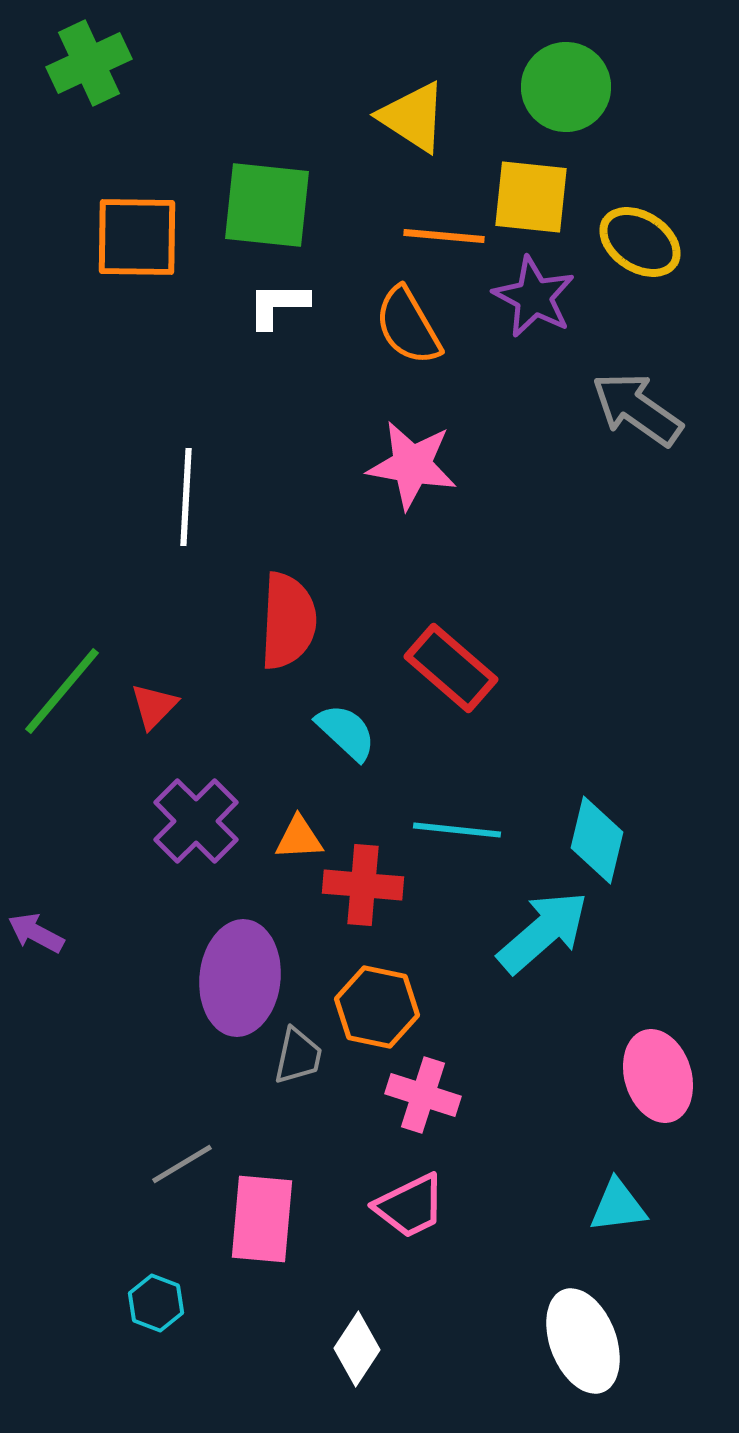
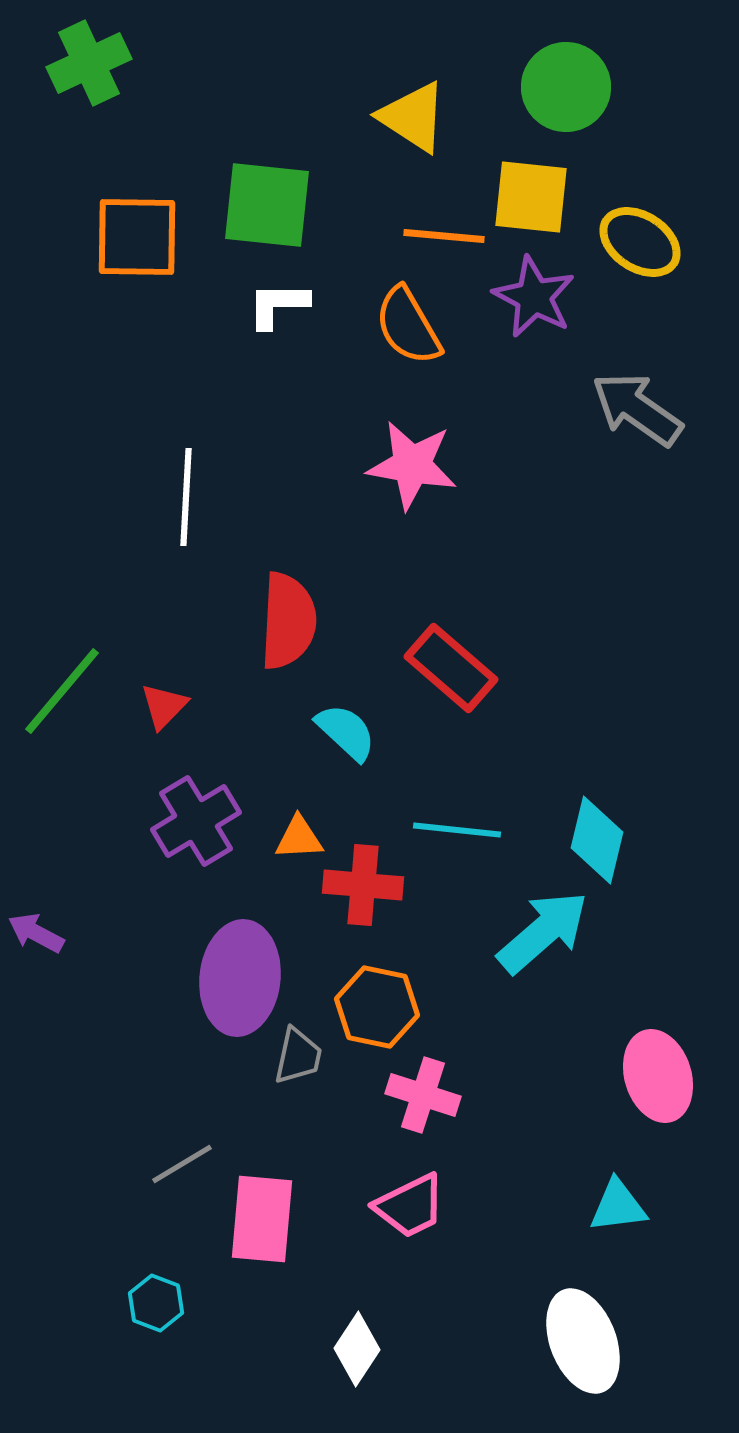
red triangle: moved 10 px right
purple cross: rotated 14 degrees clockwise
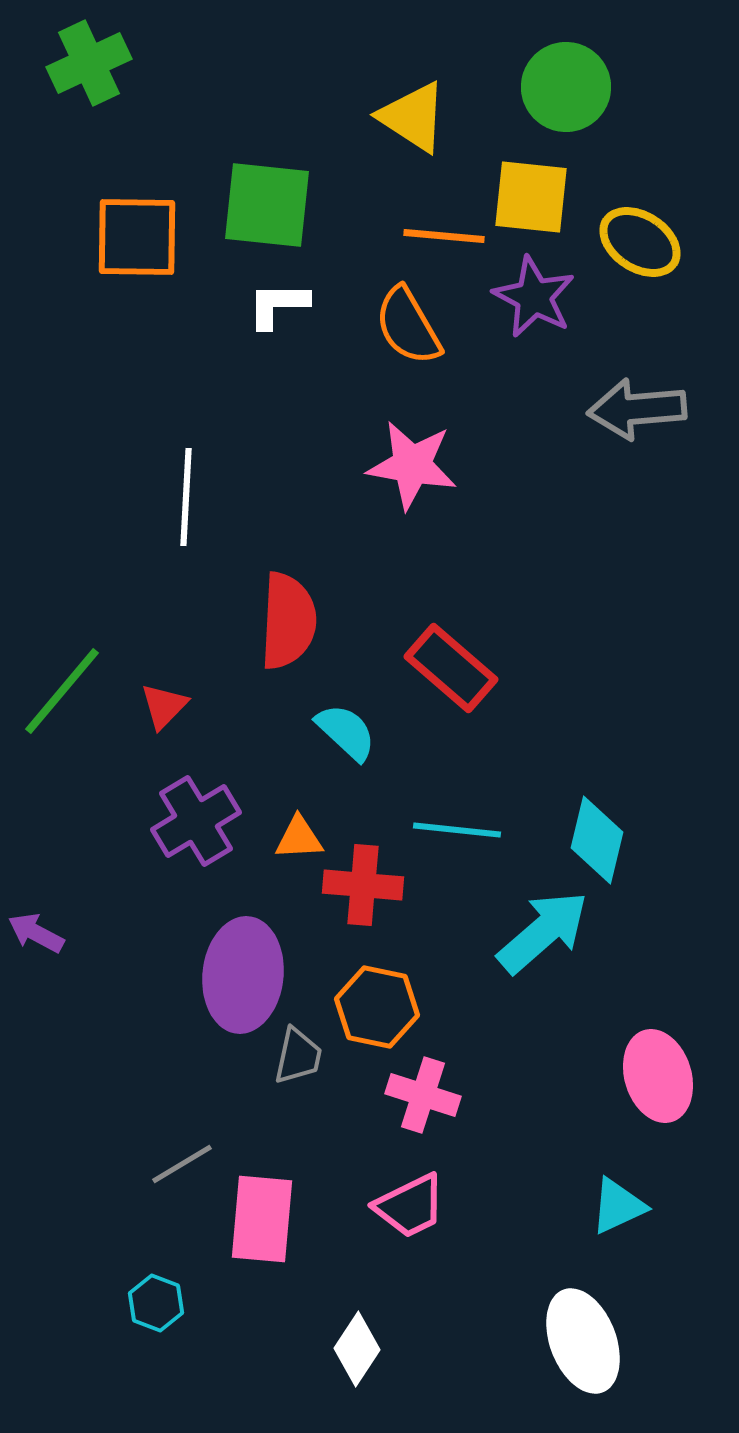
gray arrow: rotated 40 degrees counterclockwise
purple ellipse: moved 3 px right, 3 px up
cyan triangle: rotated 18 degrees counterclockwise
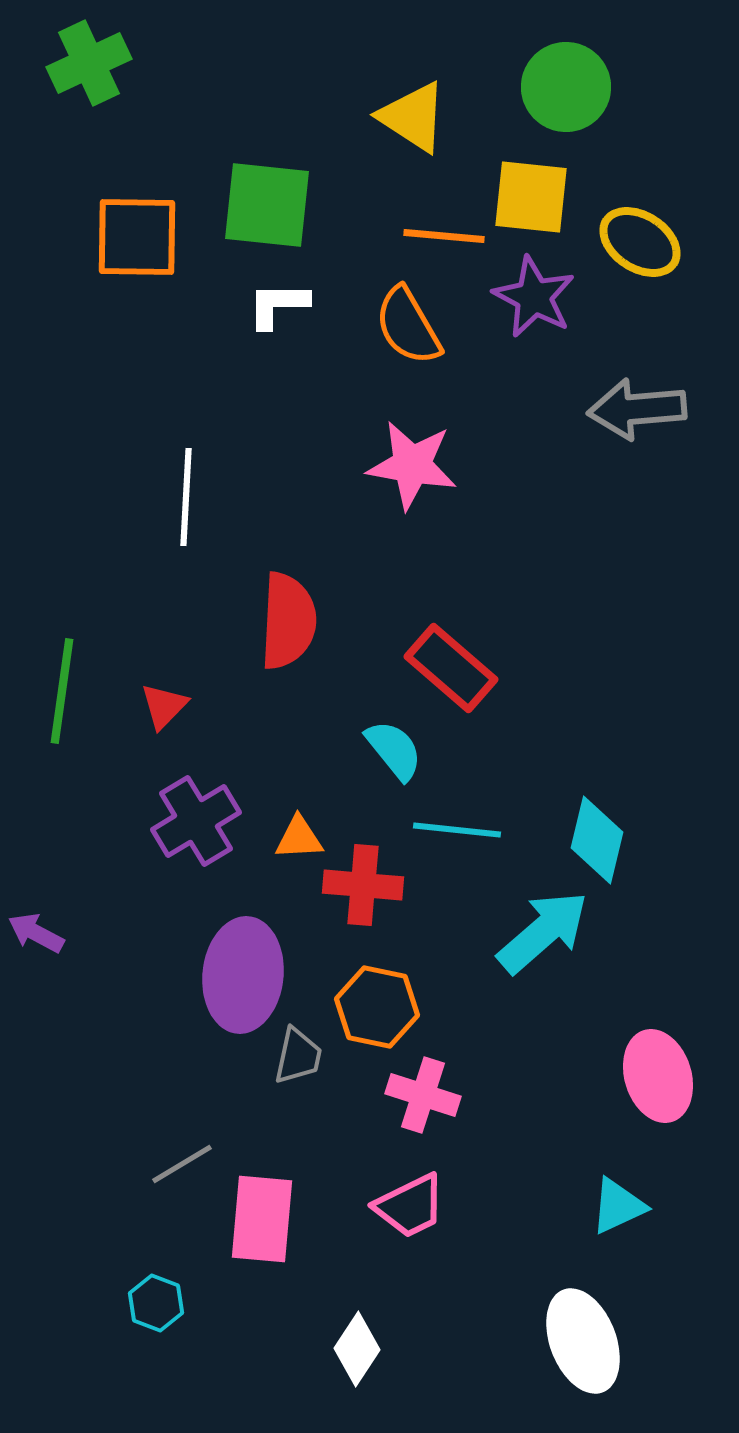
green line: rotated 32 degrees counterclockwise
cyan semicircle: moved 48 px right, 18 px down; rotated 8 degrees clockwise
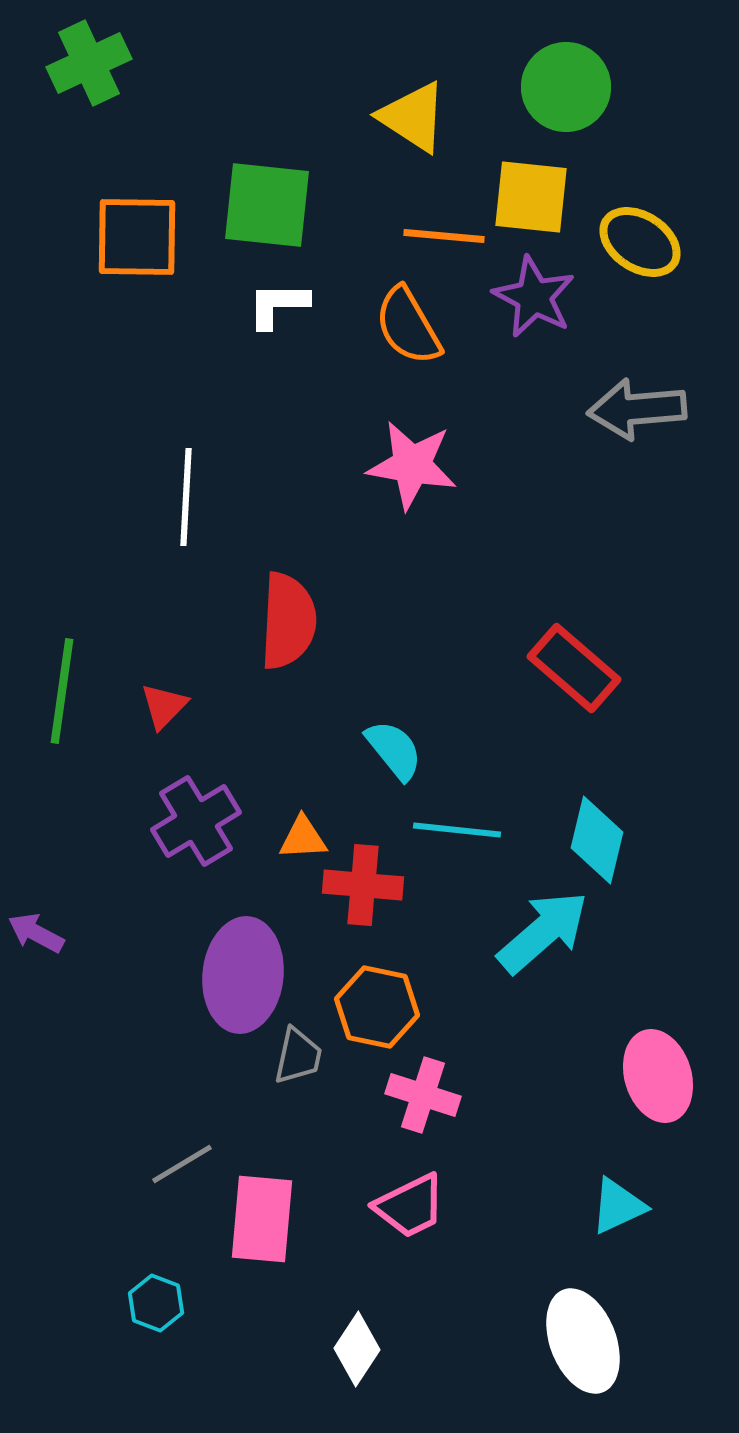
red rectangle: moved 123 px right
orange triangle: moved 4 px right
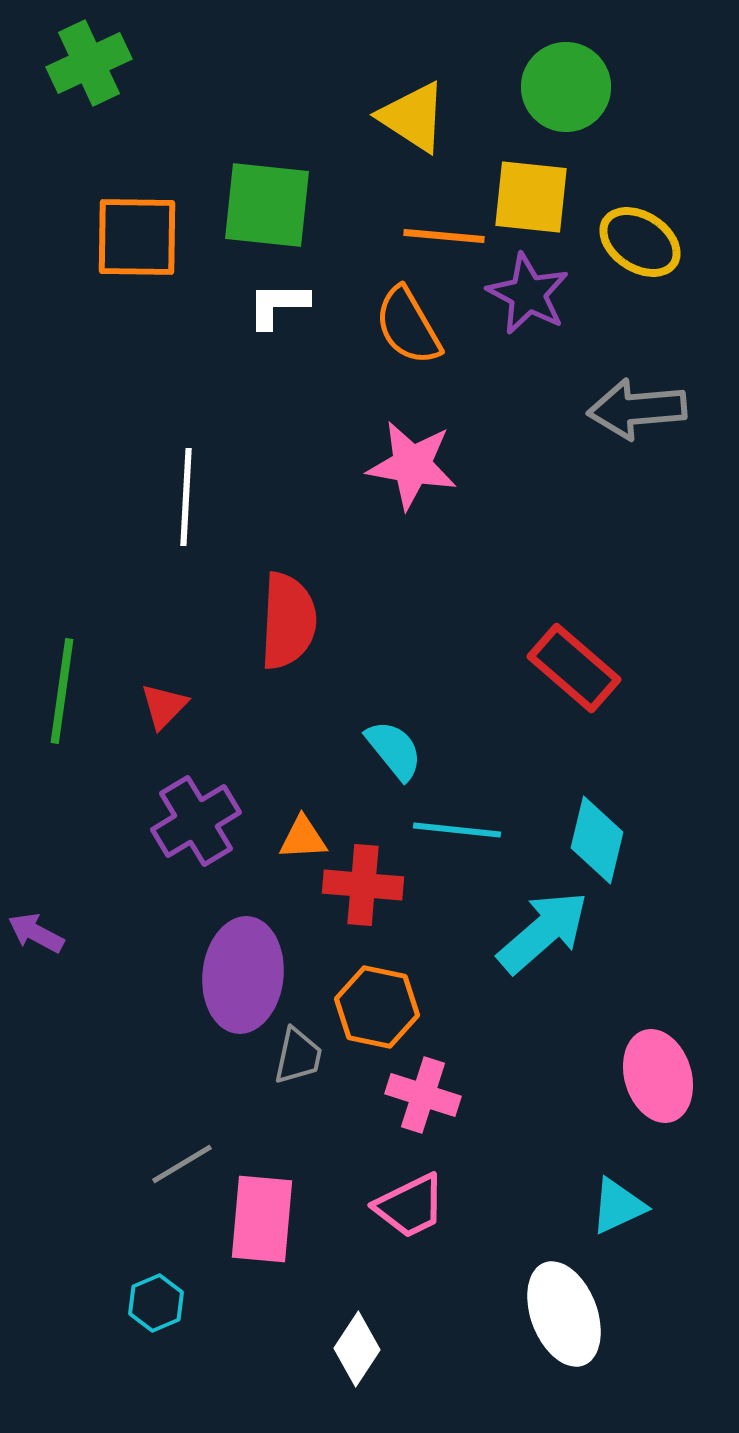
purple star: moved 6 px left, 3 px up
cyan hexagon: rotated 16 degrees clockwise
white ellipse: moved 19 px left, 27 px up
